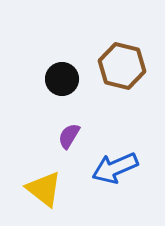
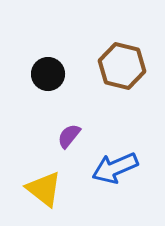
black circle: moved 14 px left, 5 px up
purple semicircle: rotated 8 degrees clockwise
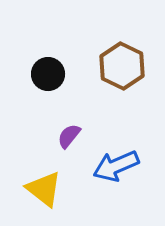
brown hexagon: rotated 12 degrees clockwise
blue arrow: moved 1 px right, 2 px up
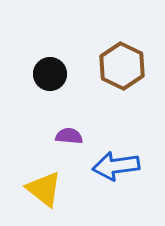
black circle: moved 2 px right
purple semicircle: rotated 56 degrees clockwise
blue arrow: rotated 15 degrees clockwise
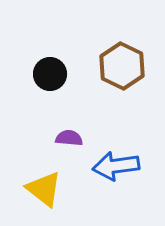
purple semicircle: moved 2 px down
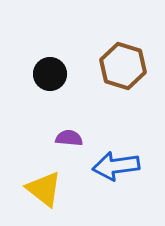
brown hexagon: moved 1 px right; rotated 9 degrees counterclockwise
